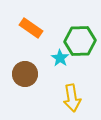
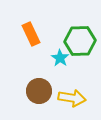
orange rectangle: moved 6 px down; rotated 30 degrees clockwise
brown circle: moved 14 px right, 17 px down
yellow arrow: rotated 72 degrees counterclockwise
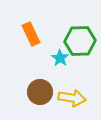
brown circle: moved 1 px right, 1 px down
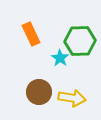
brown circle: moved 1 px left
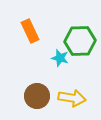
orange rectangle: moved 1 px left, 3 px up
cyan star: rotated 18 degrees counterclockwise
brown circle: moved 2 px left, 4 px down
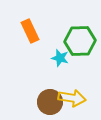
brown circle: moved 13 px right, 6 px down
